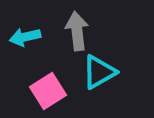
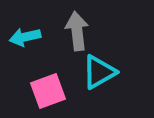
pink square: rotated 12 degrees clockwise
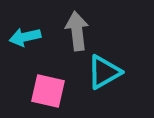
cyan triangle: moved 5 px right
pink square: rotated 33 degrees clockwise
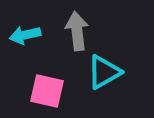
cyan arrow: moved 2 px up
pink square: moved 1 px left
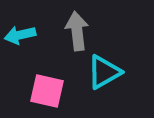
cyan arrow: moved 5 px left
